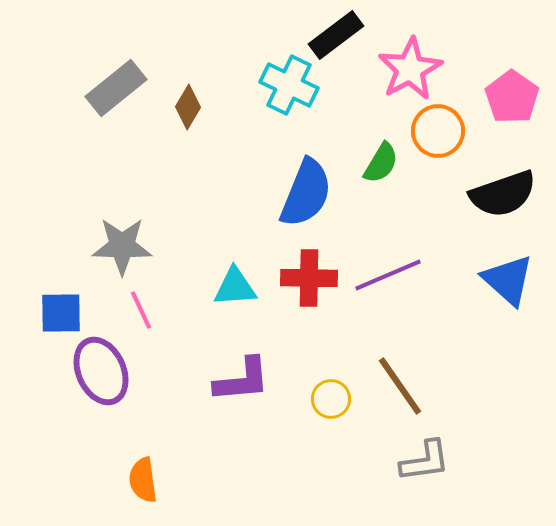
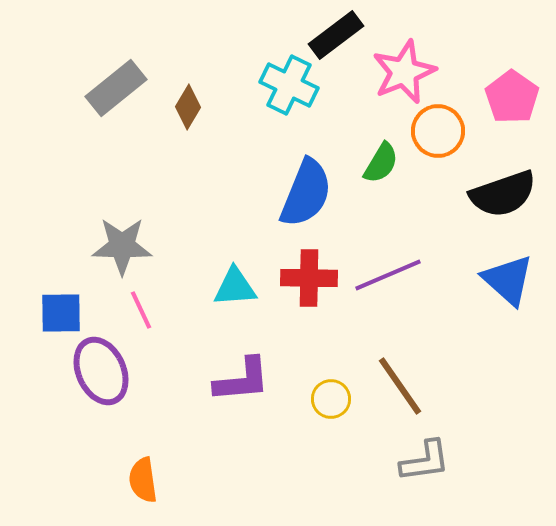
pink star: moved 6 px left, 3 px down; rotated 6 degrees clockwise
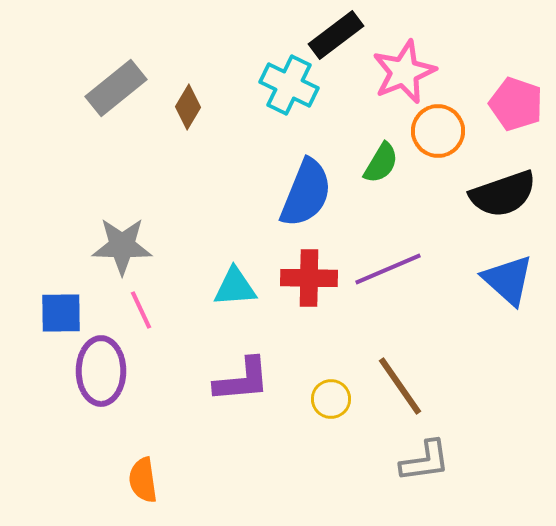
pink pentagon: moved 4 px right, 7 px down; rotated 16 degrees counterclockwise
purple line: moved 6 px up
purple ellipse: rotated 24 degrees clockwise
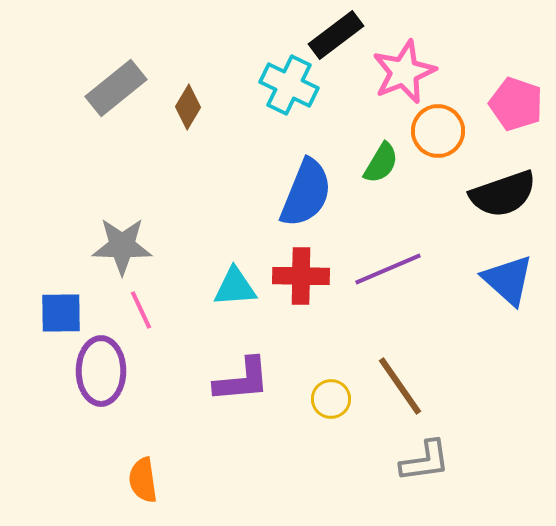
red cross: moved 8 px left, 2 px up
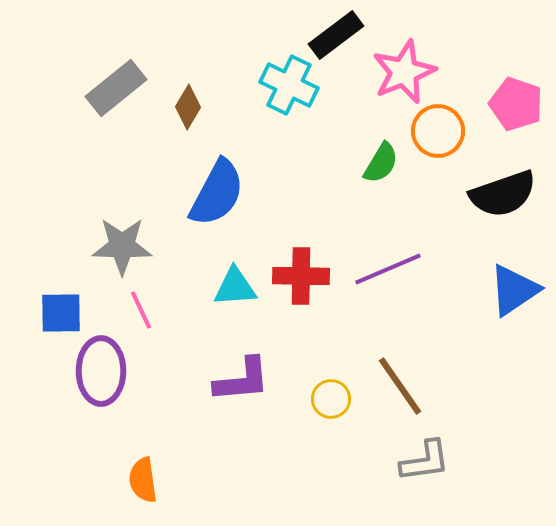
blue semicircle: moved 89 px left; rotated 6 degrees clockwise
blue triangle: moved 6 px right, 10 px down; rotated 44 degrees clockwise
